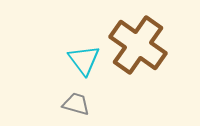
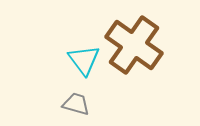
brown cross: moved 4 px left
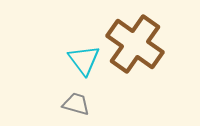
brown cross: moved 1 px right, 1 px up
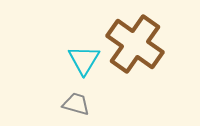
cyan triangle: rotated 8 degrees clockwise
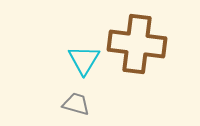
brown cross: moved 2 px right; rotated 28 degrees counterclockwise
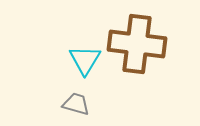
cyan triangle: moved 1 px right
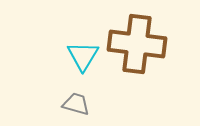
cyan triangle: moved 2 px left, 4 px up
